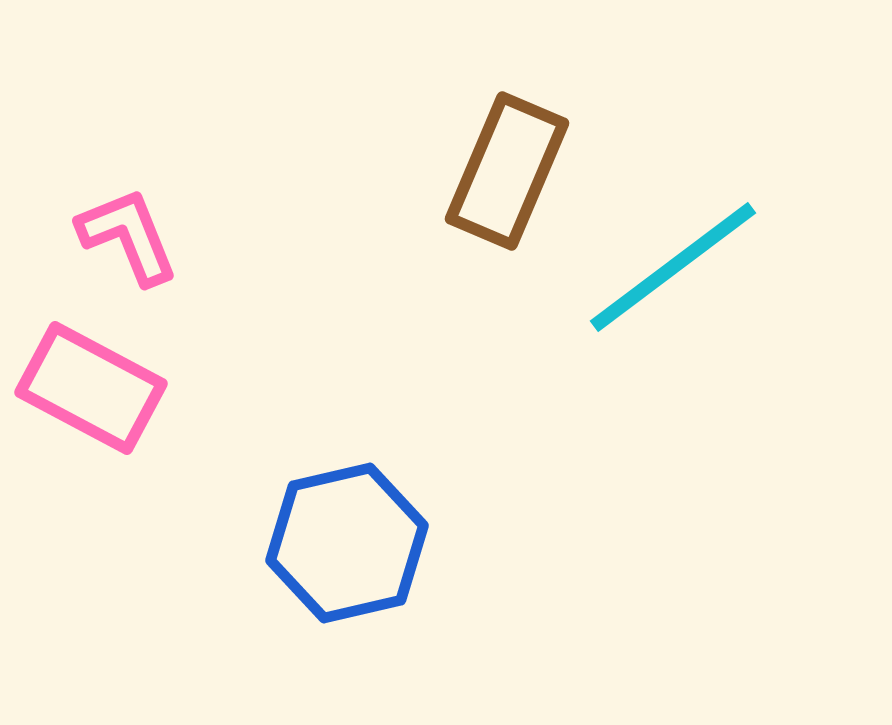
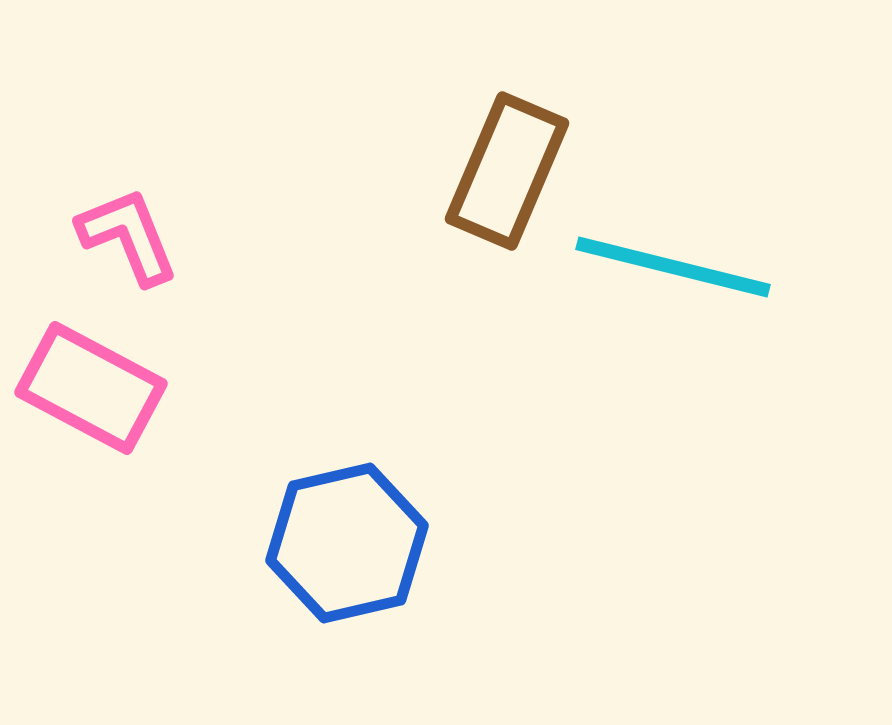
cyan line: rotated 51 degrees clockwise
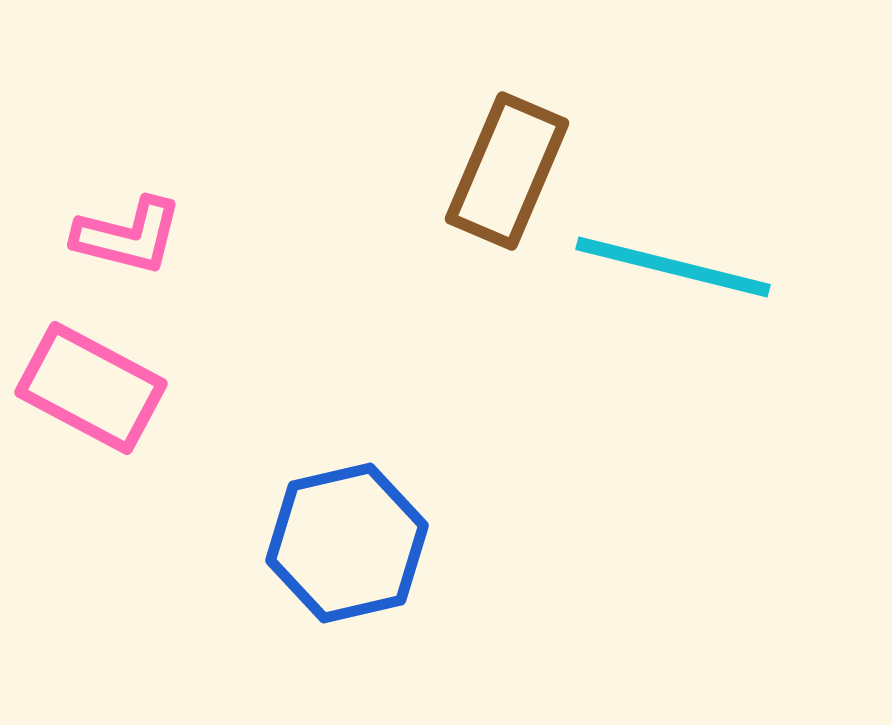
pink L-shape: rotated 126 degrees clockwise
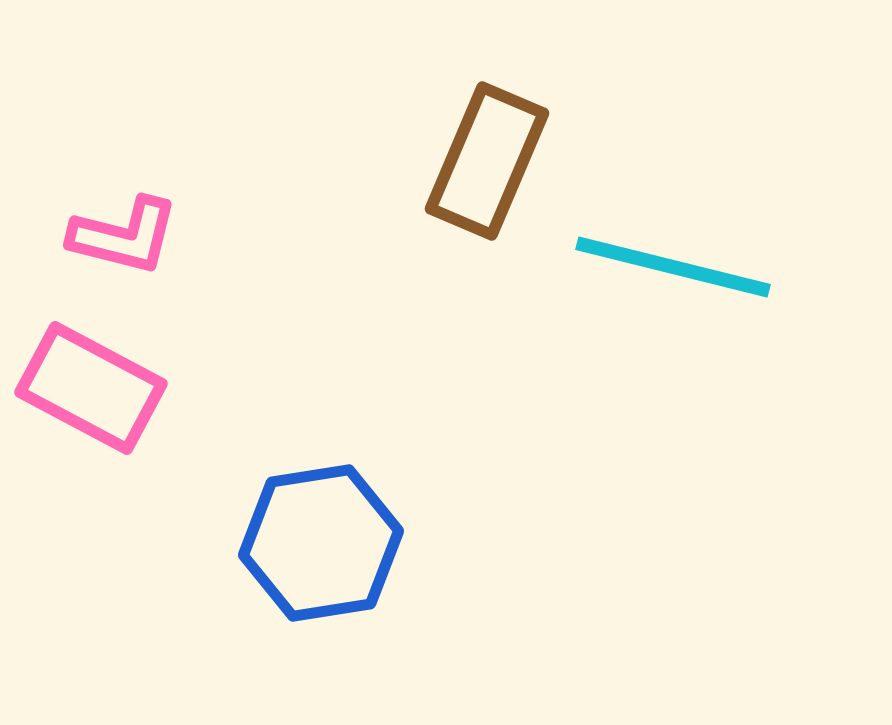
brown rectangle: moved 20 px left, 10 px up
pink L-shape: moved 4 px left
blue hexagon: moved 26 px left; rotated 4 degrees clockwise
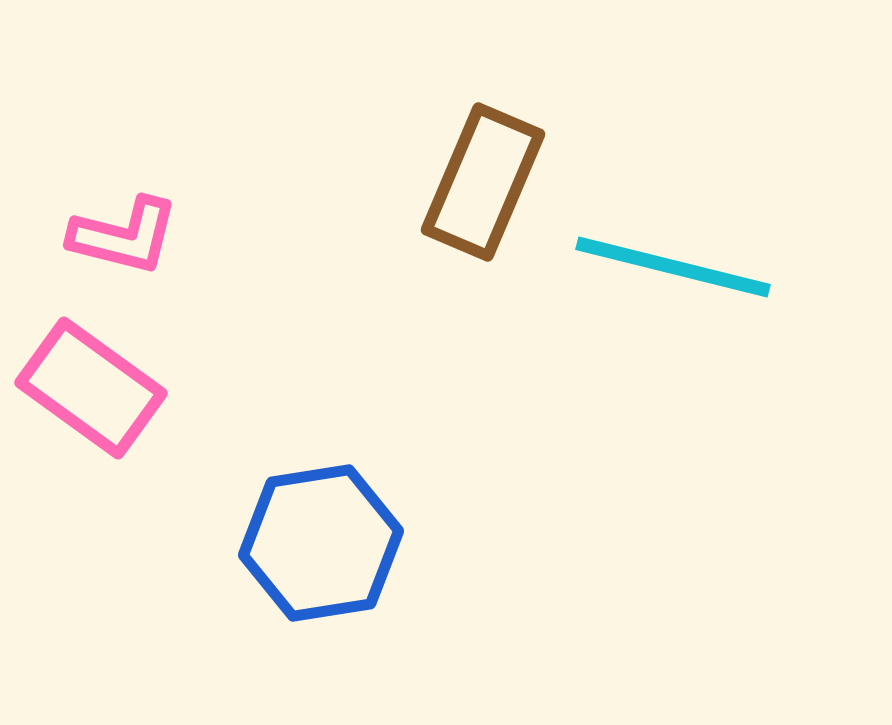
brown rectangle: moved 4 px left, 21 px down
pink rectangle: rotated 8 degrees clockwise
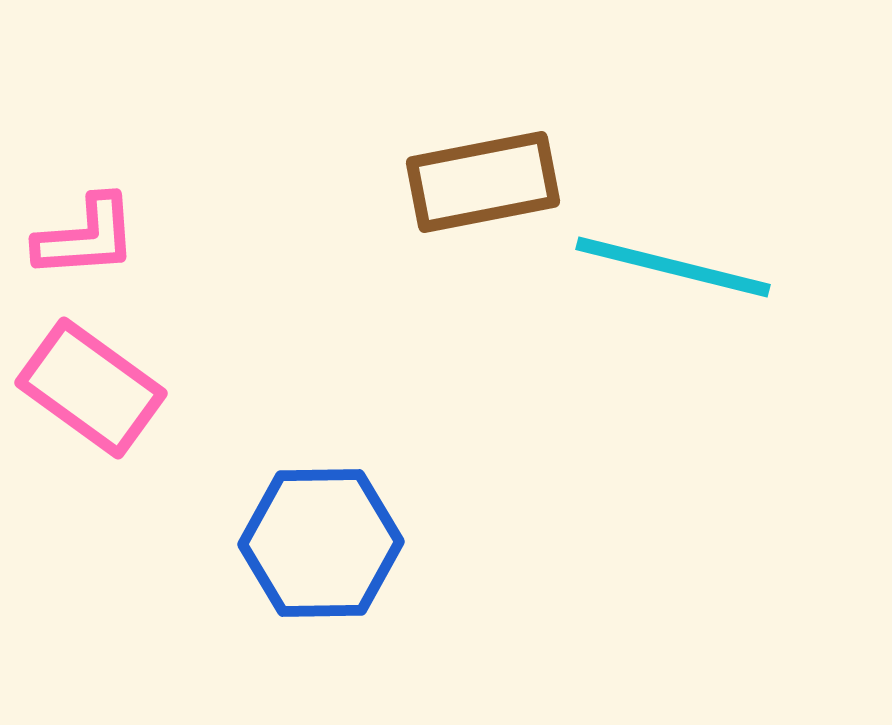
brown rectangle: rotated 56 degrees clockwise
pink L-shape: moved 38 px left, 1 px down; rotated 18 degrees counterclockwise
blue hexagon: rotated 8 degrees clockwise
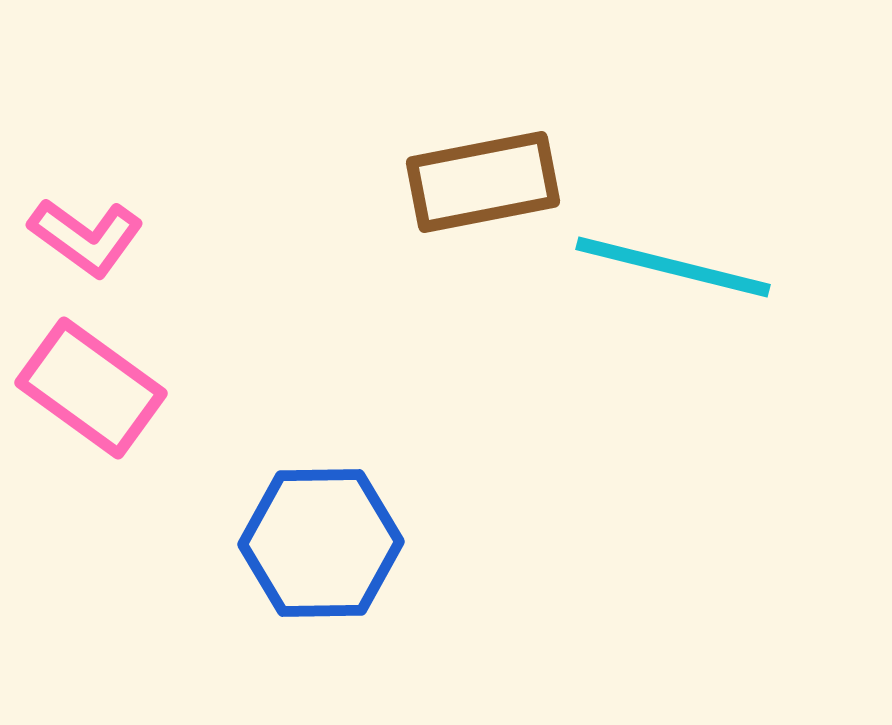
pink L-shape: rotated 40 degrees clockwise
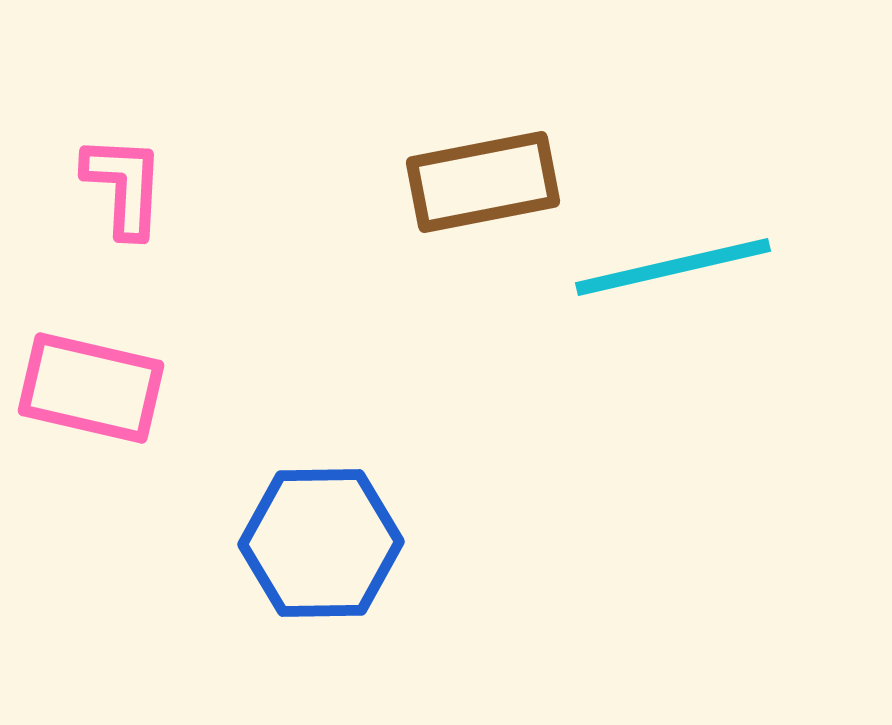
pink L-shape: moved 38 px right, 51 px up; rotated 123 degrees counterclockwise
cyan line: rotated 27 degrees counterclockwise
pink rectangle: rotated 23 degrees counterclockwise
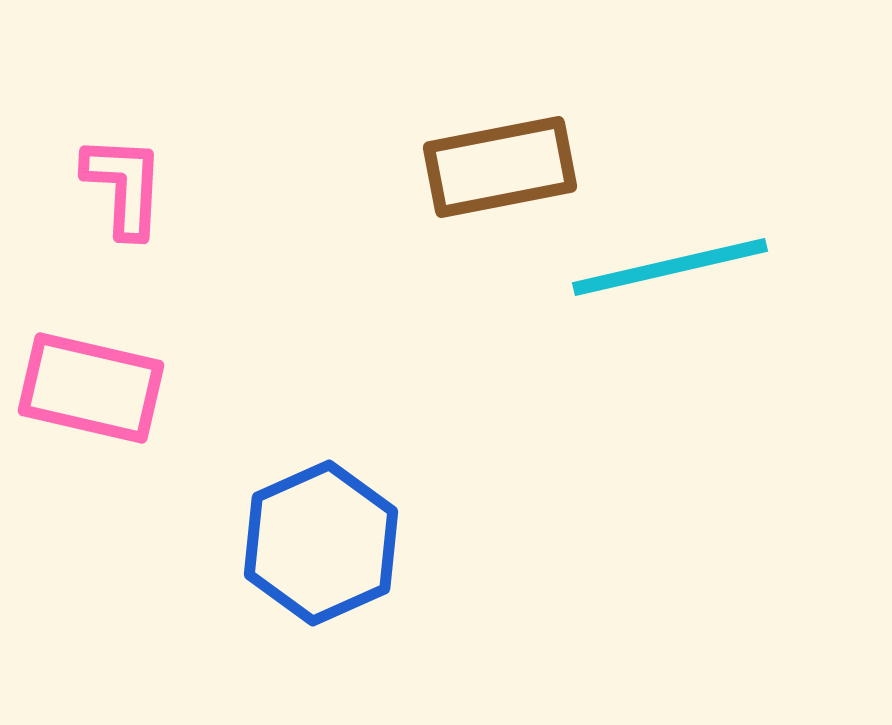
brown rectangle: moved 17 px right, 15 px up
cyan line: moved 3 px left
blue hexagon: rotated 23 degrees counterclockwise
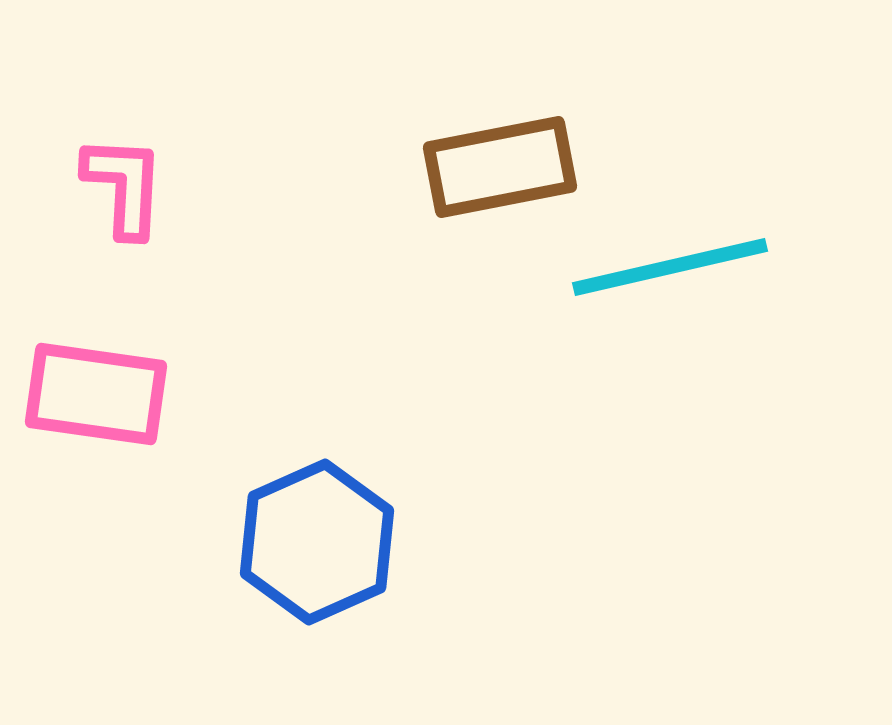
pink rectangle: moved 5 px right, 6 px down; rotated 5 degrees counterclockwise
blue hexagon: moved 4 px left, 1 px up
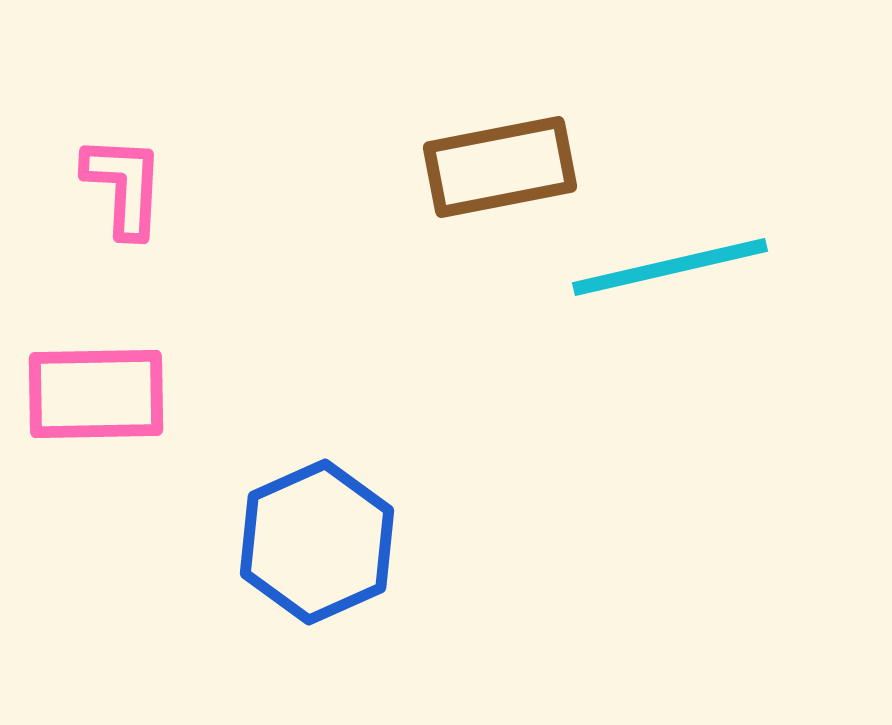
pink rectangle: rotated 9 degrees counterclockwise
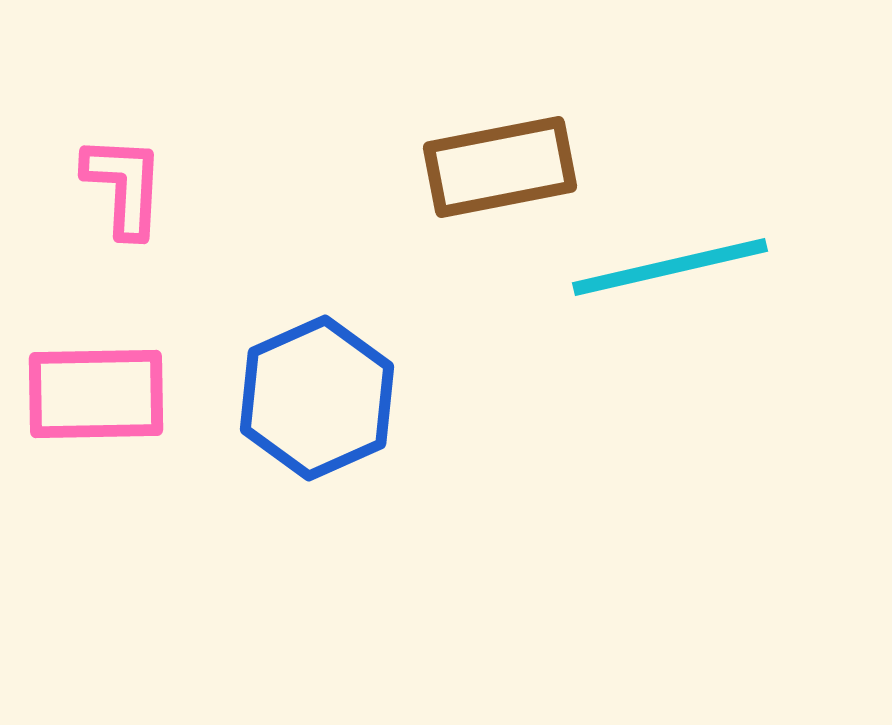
blue hexagon: moved 144 px up
